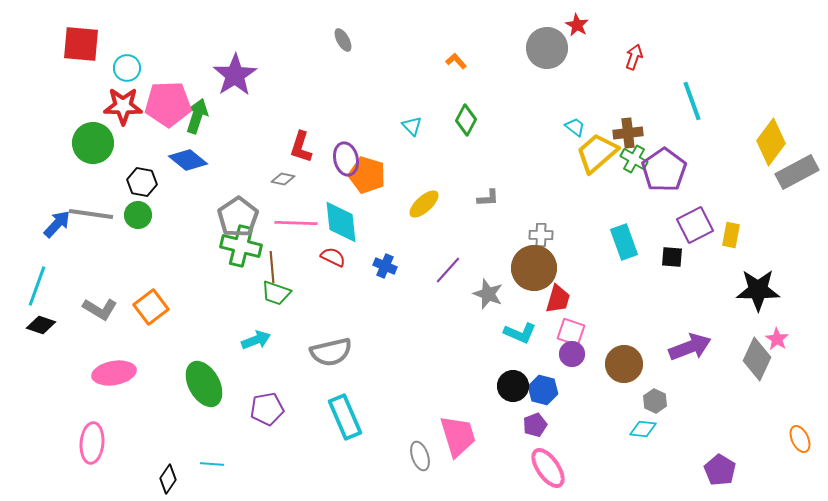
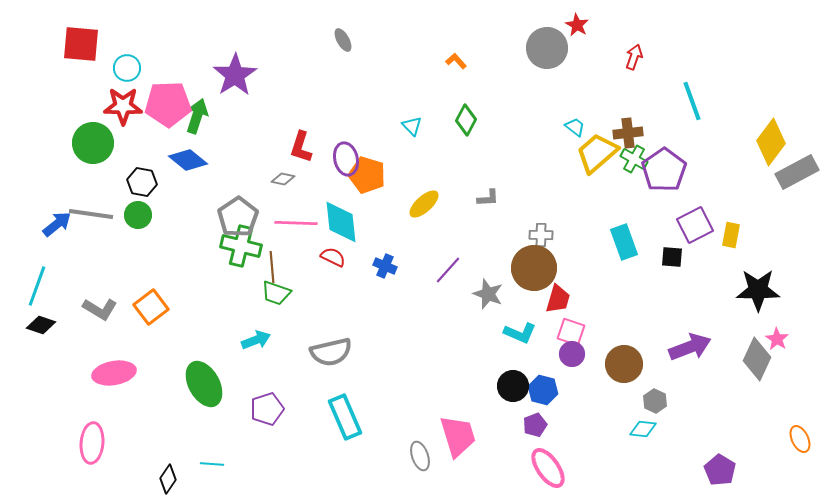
blue arrow at (57, 224): rotated 8 degrees clockwise
purple pentagon at (267, 409): rotated 8 degrees counterclockwise
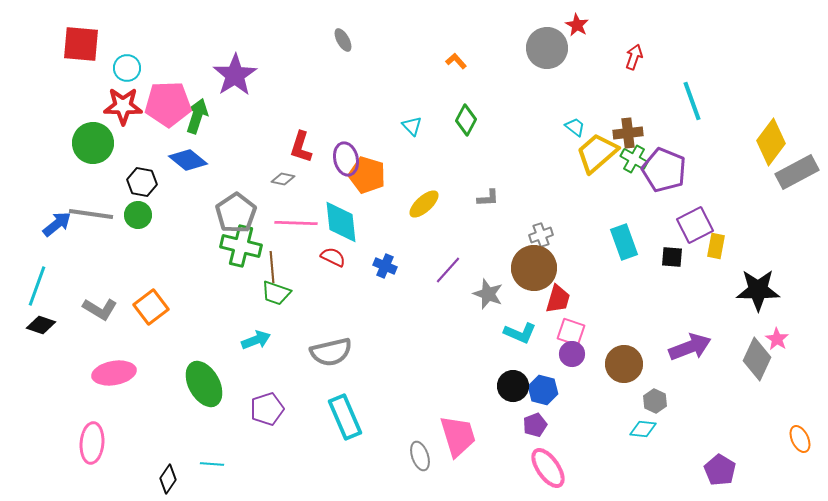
purple pentagon at (664, 170): rotated 15 degrees counterclockwise
gray pentagon at (238, 217): moved 2 px left, 4 px up
gray cross at (541, 235): rotated 20 degrees counterclockwise
yellow rectangle at (731, 235): moved 15 px left, 11 px down
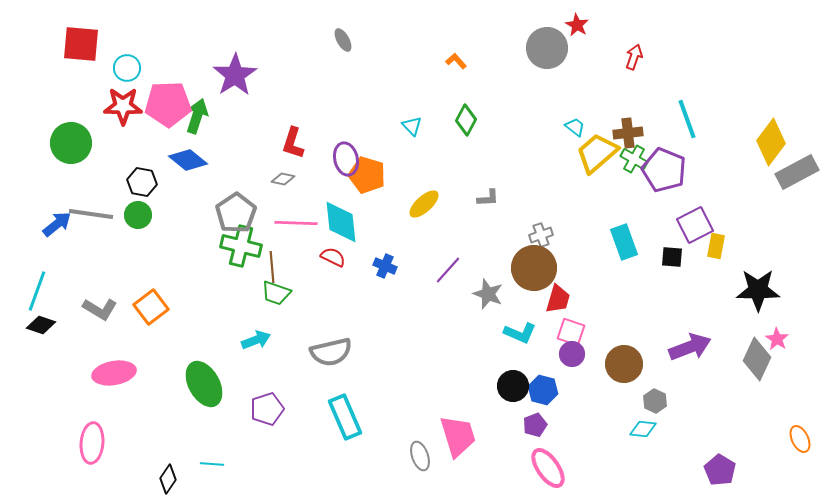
cyan line at (692, 101): moved 5 px left, 18 px down
green circle at (93, 143): moved 22 px left
red L-shape at (301, 147): moved 8 px left, 4 px up
cyan line at (37, 286): moved 5 px down
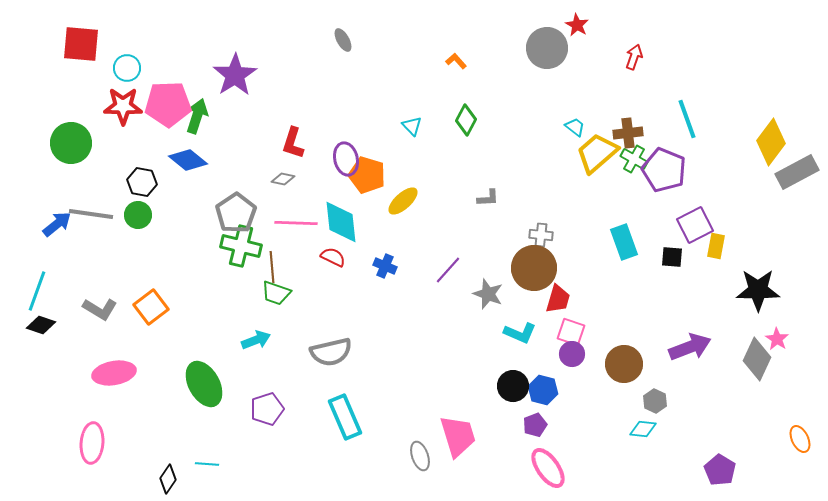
yellow ellipse at (424, 204): moved 21 px left, 3 px up
gray cross at (541, 235): rotated 25 degrees clockwise
cyan line at (212, 464): moved 5 px left
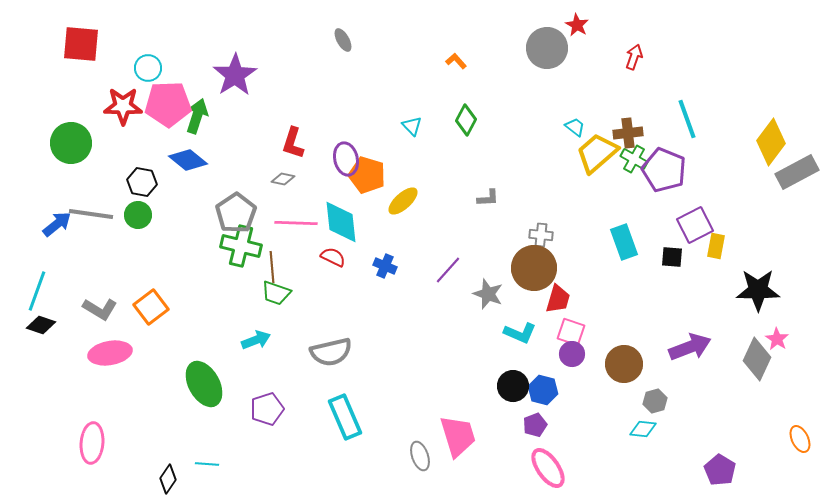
cyan circle at (127, 68): moved 21 px right
pink ellipse at (114, 373): moved 4 px left, 20 px up
gray hexagon at (655, 401): rotated 20 degrees clockwise
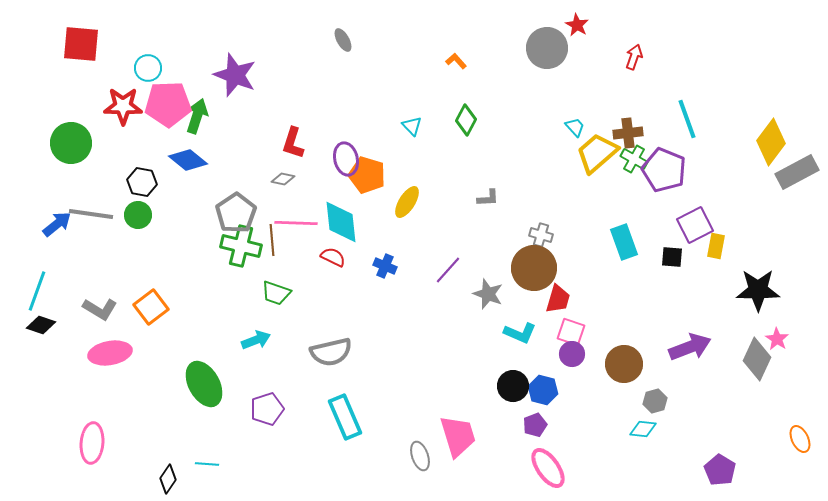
purple star at (235, 75): rotated 18 degrees counterclockwise
cyan trapezoid at (575, 127): rotated 10 degrees clockwise
yellow ellipse at (403, 201): moved 4 px right, 1 px down; rotated 16 degrees counterclockwise
gray cross at (541, 235): rotated 10 degrees clockwise
brown line at (272, 267): moved 27 px up
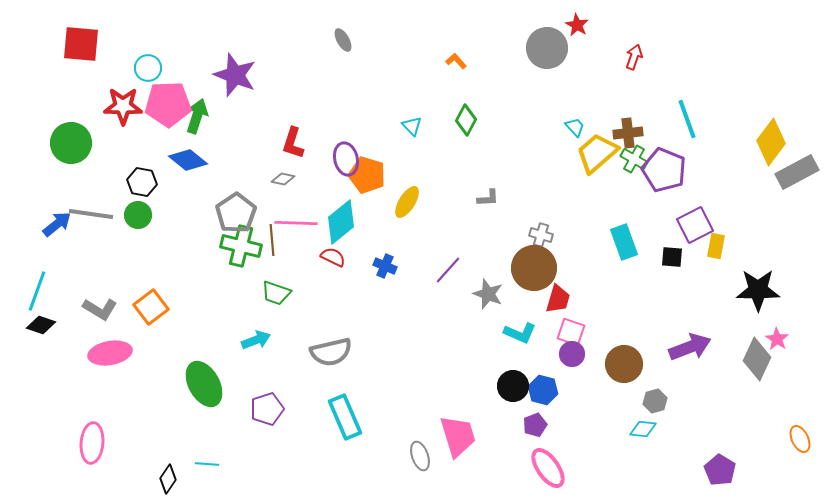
cyan diamond at (341, 222): rotated 57 degrees clockwise
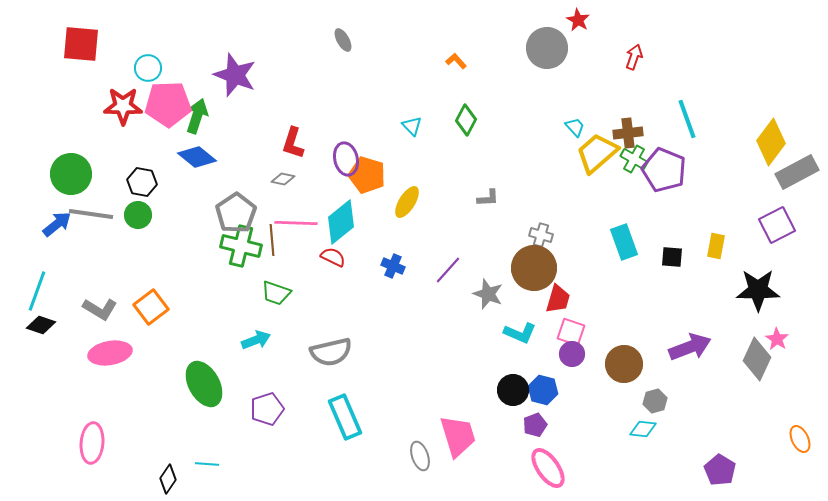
red star at (577, 25): moved 1 px right, 5 px up
green circle at (71, 143): moved 31 px down
blue diamond at (188, 160): moved 9 px right, 3 px up
purple square at (695, 225): moved 82 px right
blue cross at (385, 266): moved 8 px right
black circle at (513, 386): moved 4 px down
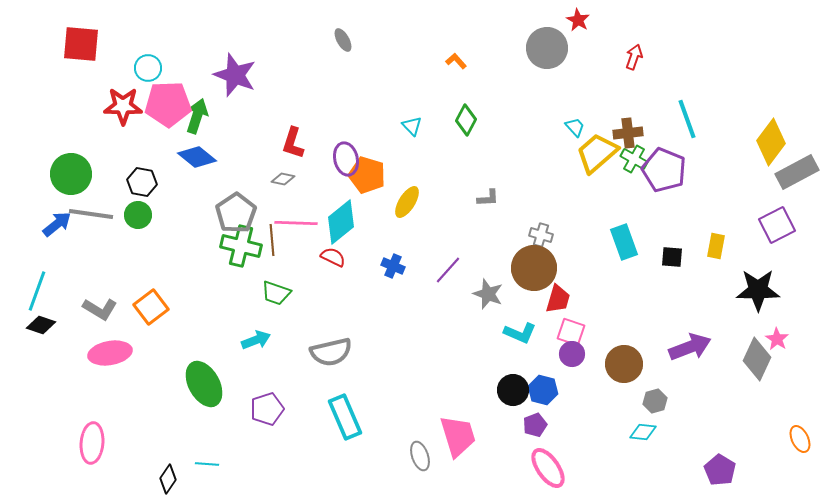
cyan diamond at (643, 429): moved 3 px down
